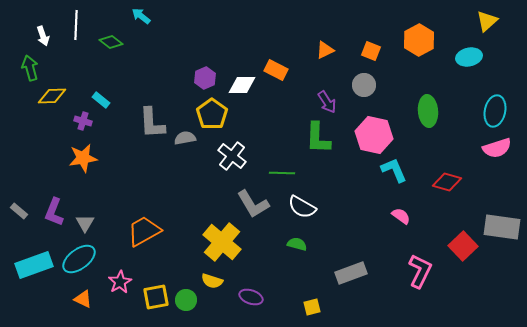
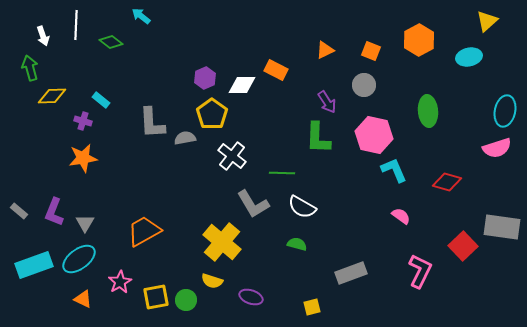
cyan ellipse at (495, 111): moved 10 px right
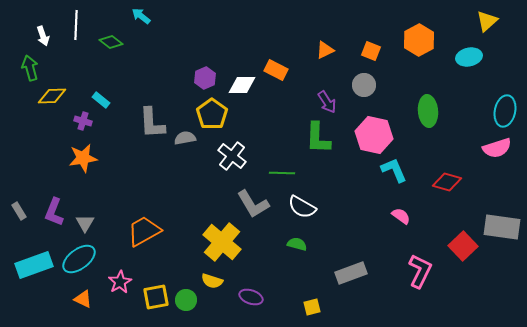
gray rectangle at (19, 211): rotated 18 degrees clockwise
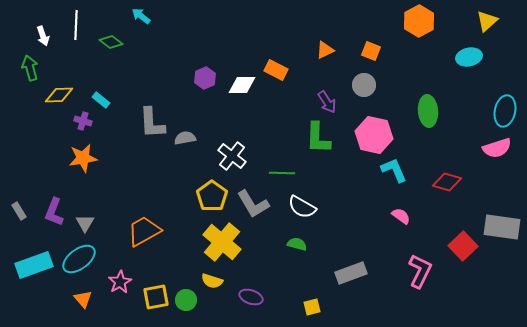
orange hexagon at (419, 40): moved 19 px up
yellow diamond at (52, 96): moved 7 px right, 1 px up
yellow pentagon at (212, 114): moved 82 px down
orange triangle at (83, 299): rotated 24 degrees clockwise
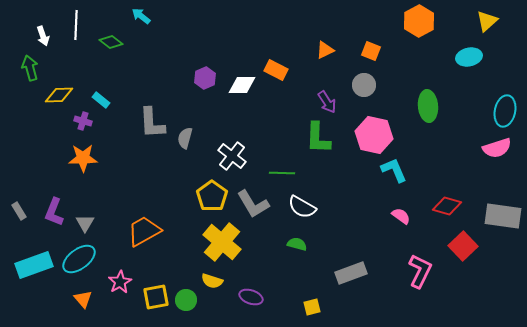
green ellipse at (428, 111): moved 5 px up
gray semicircle at (185, 138): rotated 65 degrees counterclockwise
orange star at (83, 158): rotated 8 degrees clockwise
red diamond at (447, 182): moved 24 px down
gray rectangle at (502, 227): moved 1 px right, 11 px up
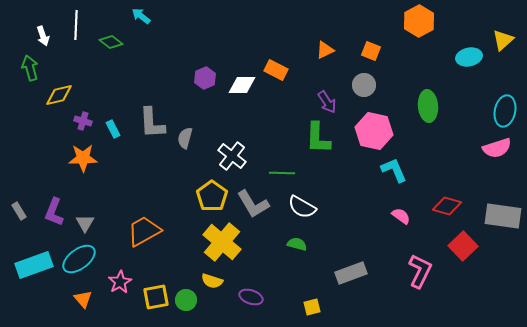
yellow triangle at (487, 21): moved 16 px right, 19 px down
yellow diamond at (59, 95): rotated 12 degrees counterclockwise
cyan rectangle at (101, 100): moved 12 px right, 29 px down; rotated 24 degrees clockwise
pink hexagon at (374, 135): moved 4 px up
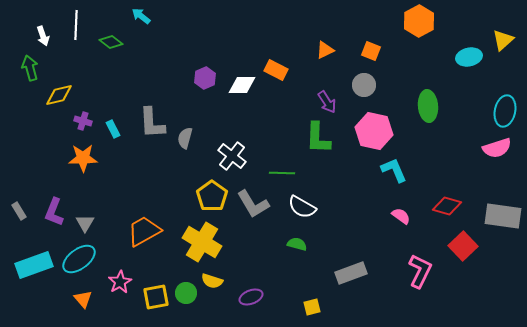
yellow cross at (222, 242): moved 20 px left; rotated 9 degrees counterclockwise
purple ellipse at (251, 297): rotated 40 degrees counterclockwise
green circle at (186, 300): moved 7 px up
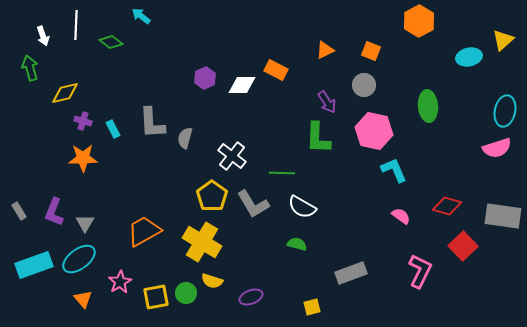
yellow diamond at (59, 95): moved 6 px right, 2 px up
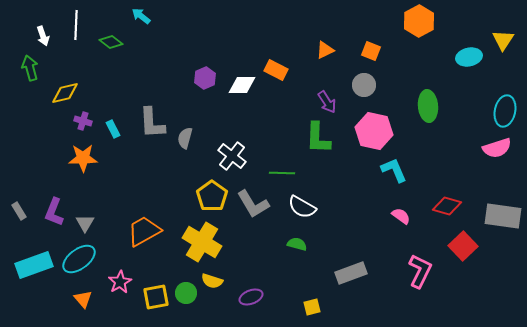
yellow triangle at (503, 40): rotated 15 degrees counterclockwise
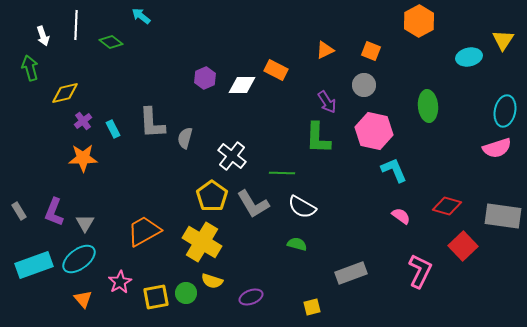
purple cross at (83, 121): rotated 36 degrees clockwise
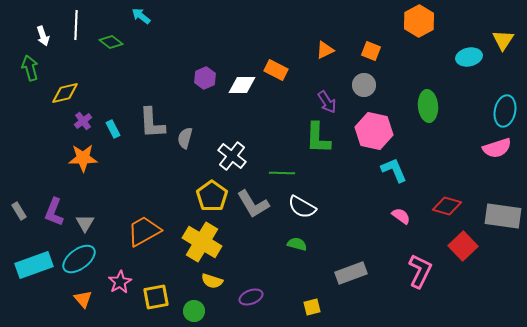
green circle at (186, 293): moved 8 px right, 18 px down
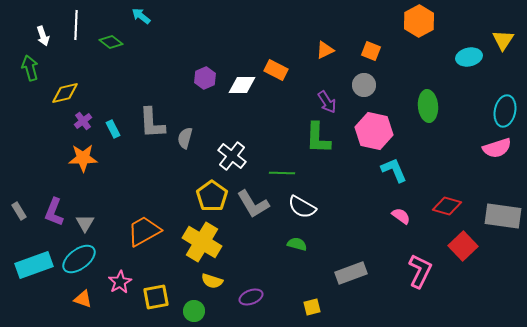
orange triangle at (83, 299): rotated 30 degrees counterclockwise
